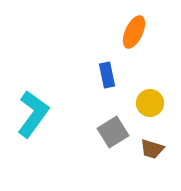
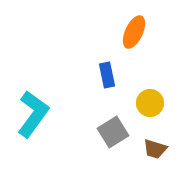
brown trapezoid: moved 3 px right
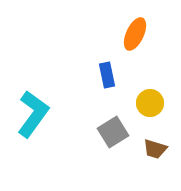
orange ellipse: moved 1 px right, 2 px down
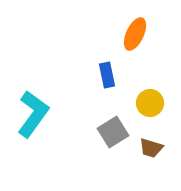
brown trapezoid: moved 4 px left, 1 px up
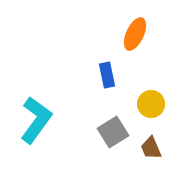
yellow circle: moved 1 px right, 1 px down
cyan L-shape: moved 3 px right, 6 px down
brown trapezoid: rotated 50 degrees clockwise
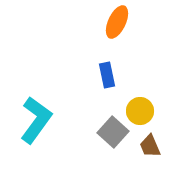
orange ellipse: moved 18 px left, 12 px up
yellow circle: moved 11 px left, 7 px down
gray square: rotated 16 degrees counterclockwise
brown trapezoid: moved 1 px left, 2 px up
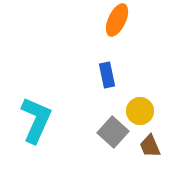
orange ellipse: moved 2 px up
cyan L-shape: rotated 12 degrees counterclockwise
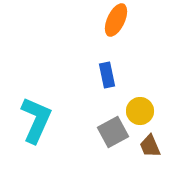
orange ellipse: moved 1 px left
gray square: rotated 20 degrees clockwise
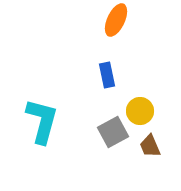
cyan L-shape: moved 6 px right, 1 px down; rotated 9 degrees counterclockwise
